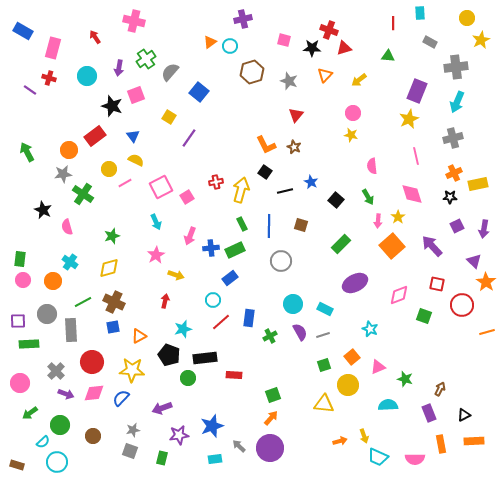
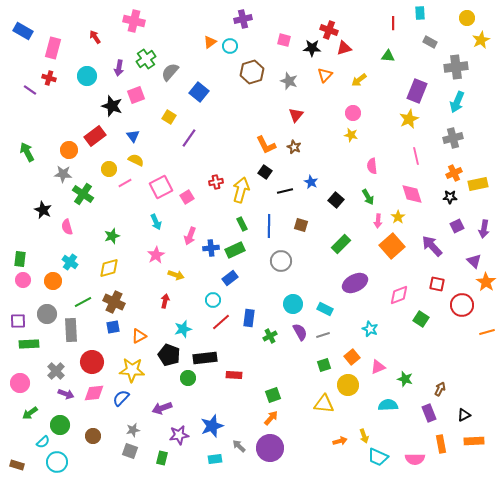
gray star at (63, 174): rotated 12 degrees clockwise
green square at (424, 316): moved 3 px left, 3 px down; rotated 14 degrees clockwise
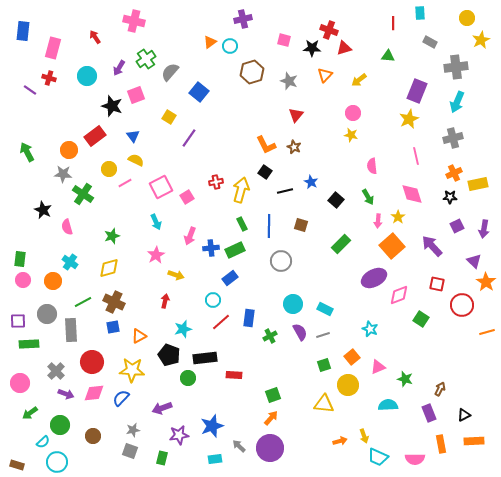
blue rectangle at (23, 31): rotated 66 degrees clockwise
purple arrow at (119, 68): rotated 21 degrees clockwise
purple ellipse at (355, 283): moved 19 px right, 5 px up
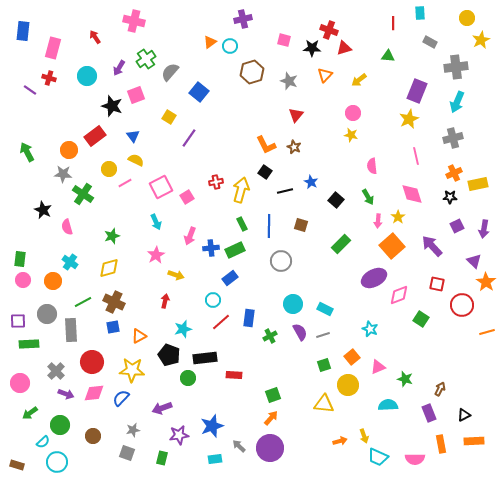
gray square at (130, 451): moved 3 px left, 2 px down
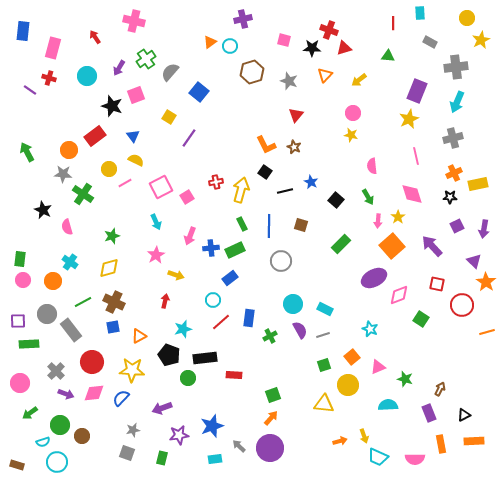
gray rectangle at (71, 330): rotated 35 degrees counterclockwise
purple semicircle at (300, 332): moved 2 px up
brown circle at (93, 436): moved 11 px left
cyan semicircle at (43, 442): rotated 24 degrees clockwise
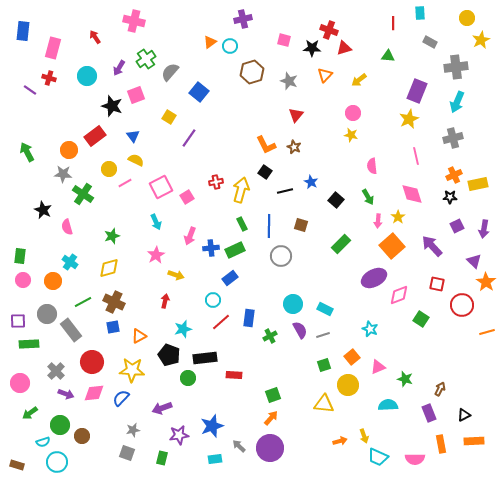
orange cross at (454, 173): moved 2 px down
green rectangle at (20, 259): moved 3 px up
gray circle at (281, 261): moved 5 px up
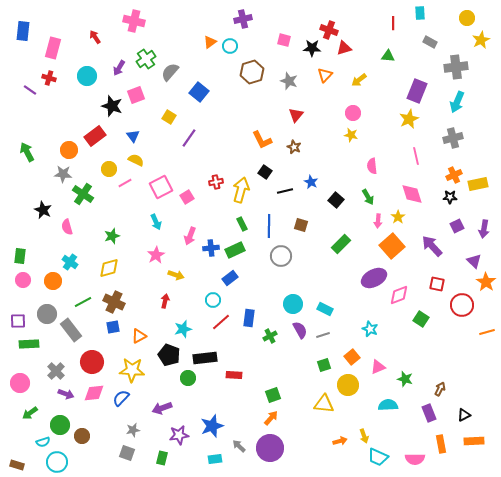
orange L-shape at (266, 145): moved 4 px left, 5 px up
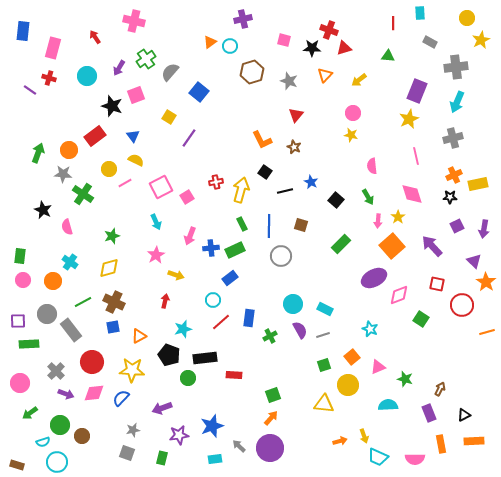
green arrow at (27, 152): moved 11 px right, 1 px down; rotated 48 degrees clockwise
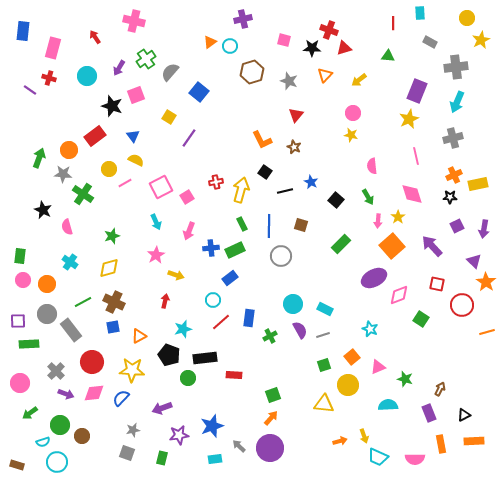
green arrow at (38, 153): moved 1 px right, 5 px down
pink arrow at (190, 236): moved 1 px left, 5 px up
orange circle at (53, 281): moved 6 px left, 3 px down
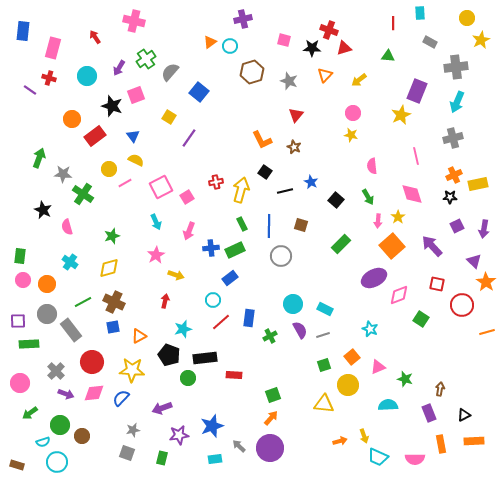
yellow star at (409, 119): moved 8 px left, 4 px up
orange circle at (69, 150): moved 3 px right, 31 px up
brown arrow at (440, 389): rotated 16 degrees counterclockwise
